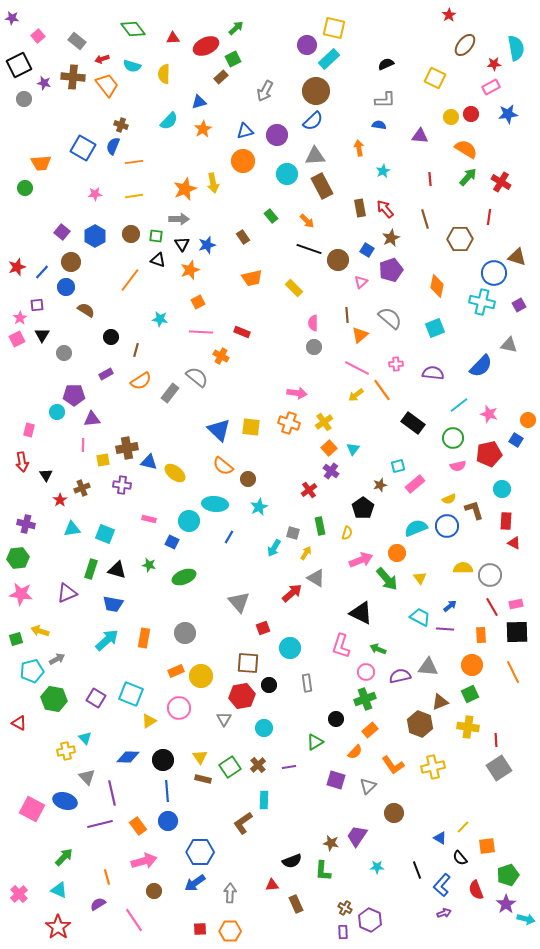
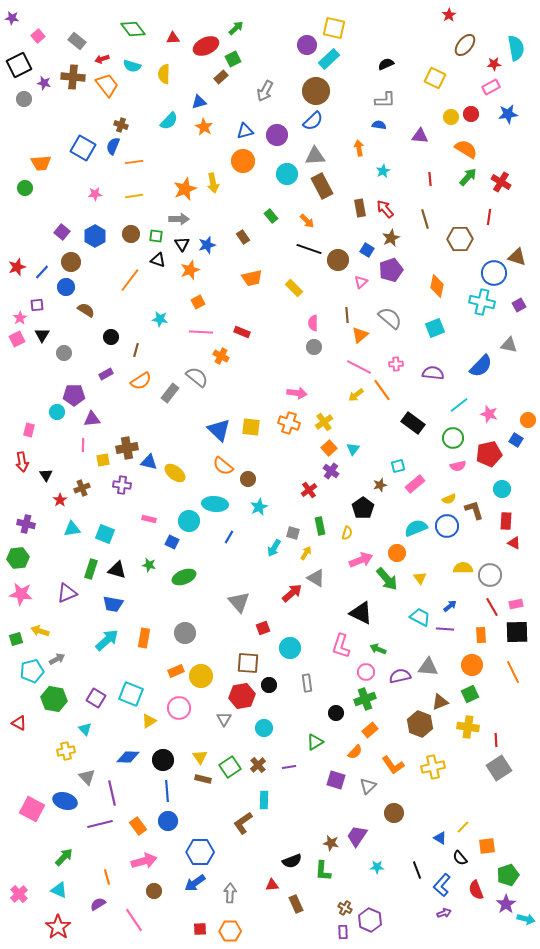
orange star at (203, 129): moved 1 px right, 2 px up; rotated 12 degrees counterclockwise
pink line at (357, 368): moved 2 px right, 1 px up
black circle at (336, 719): moved 6 px up
cyan triangle at (85, 738): moved 9 px up
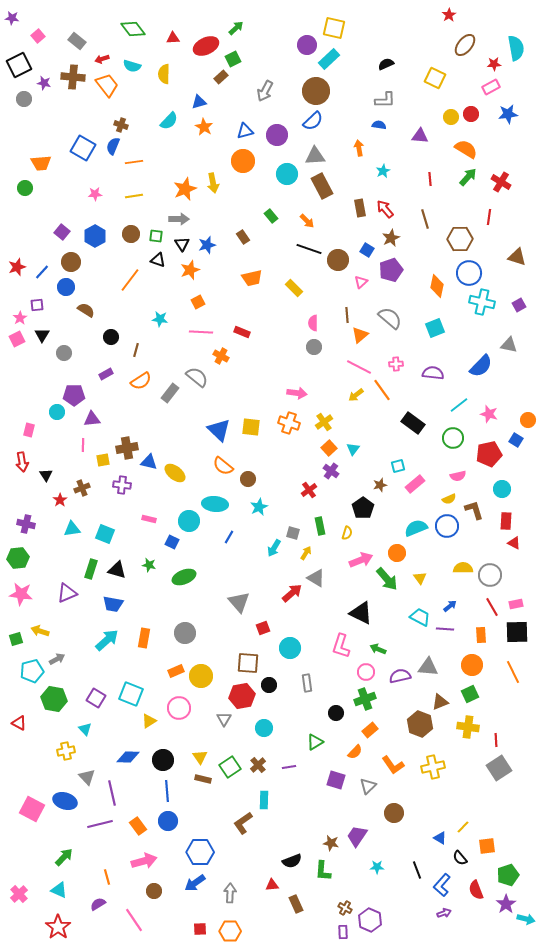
blue circle at (494, 273): moved 25 px left
pink semicircle at (458, 466): moved 10 px down
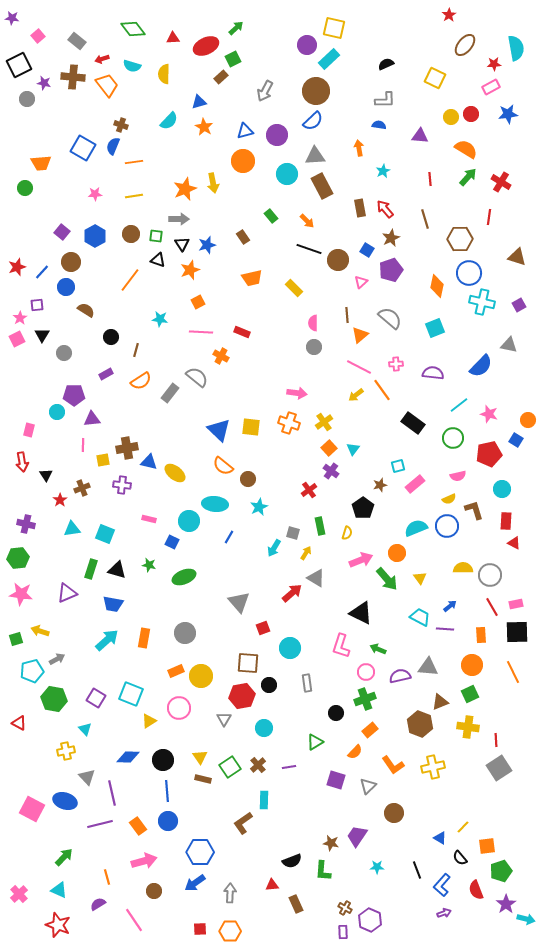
gray circle at (24, 99): moved 3 px right
green pentagon at (508, 875): moved 7 px left, 4 px up
red star at (58, 927): moved 2 px up; rotated 15 degrees counterclockwise
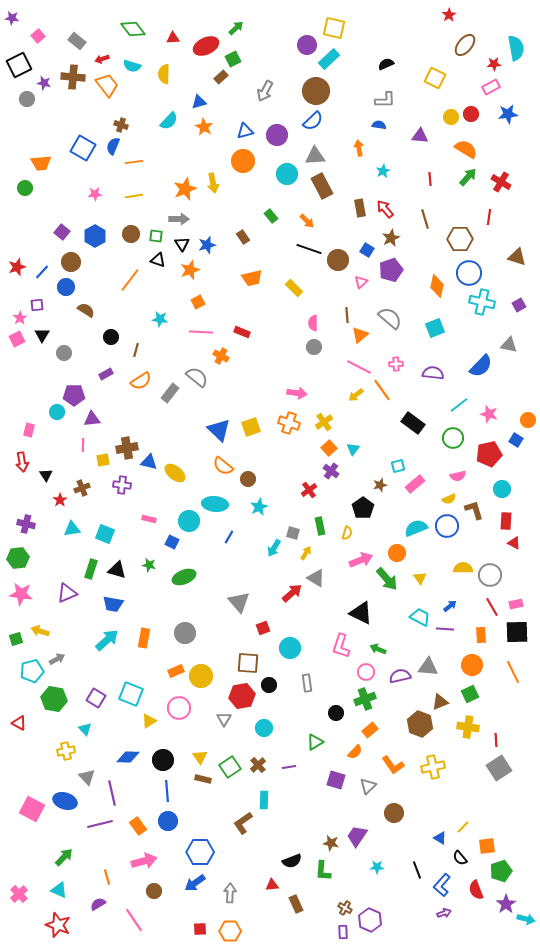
yellow square at (251, 427): rotated 24 degrees counterclockwise
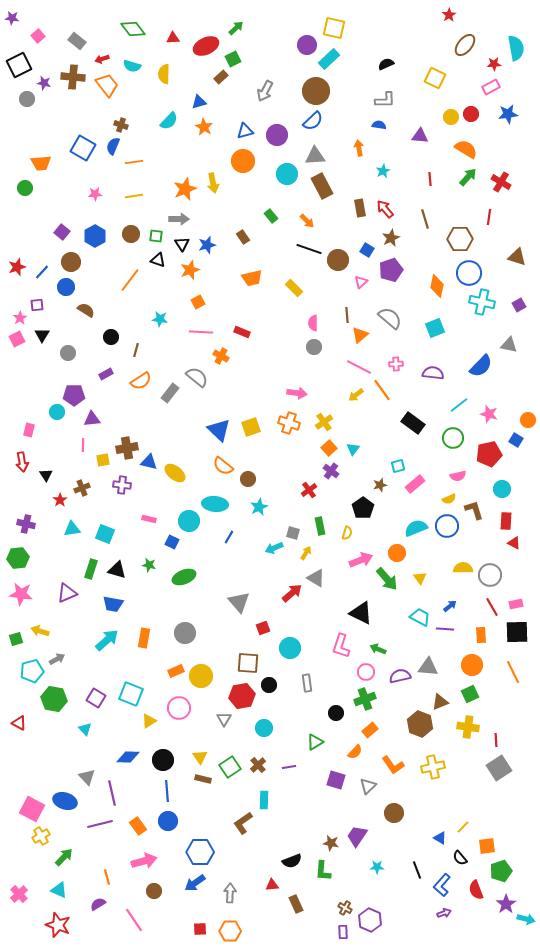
gray circle at (64, 353): moved 4 px right
cyan arrow at (274, 548): rotated 36 degrees clockwise
yellow cross at (66, 751): moved 25 px left, 85 px down; rotated 18 degrees counterclockwise
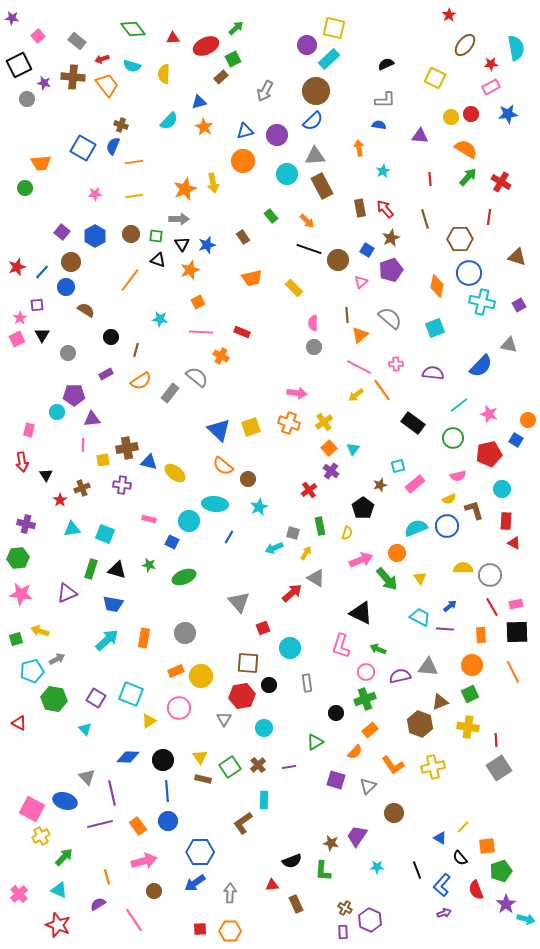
red star at (494, 64): moved 3 px left
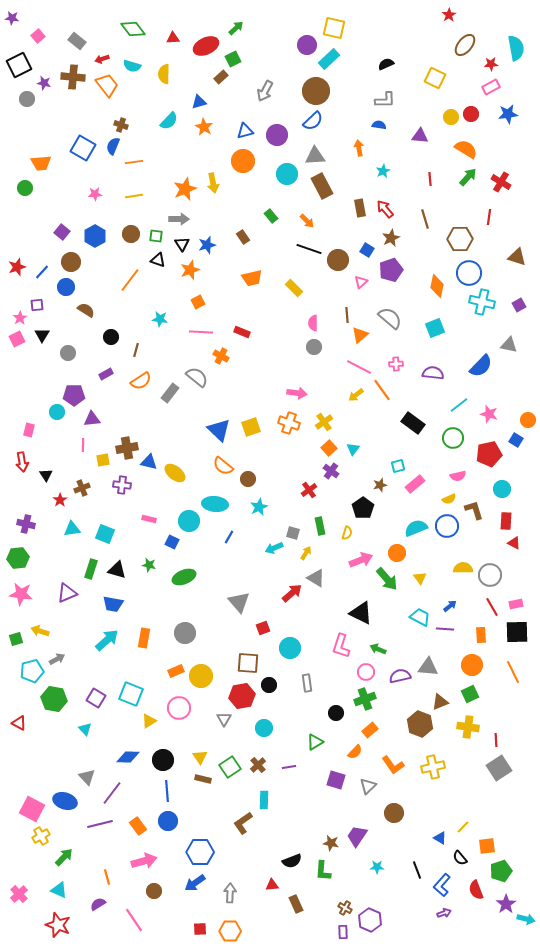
purple line at (112, 793): rotated 50 degrees clockwise
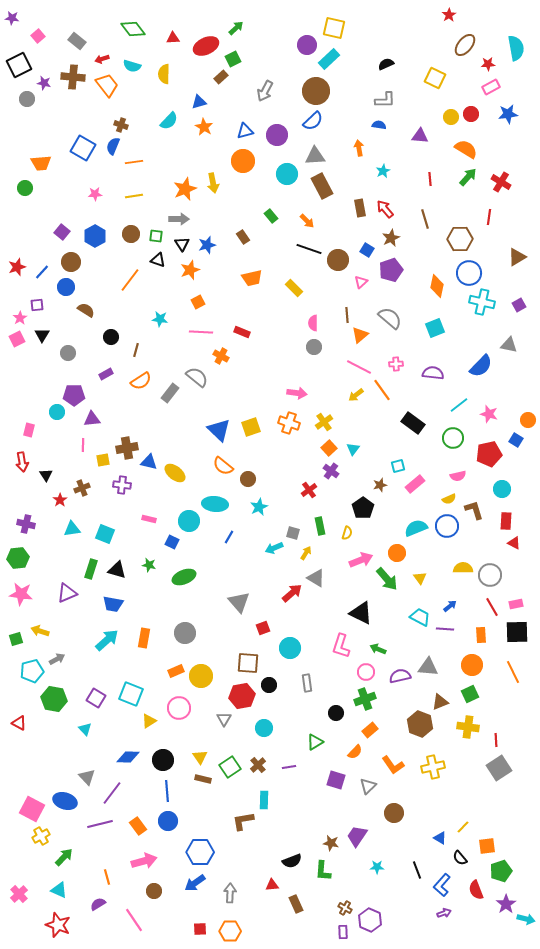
red star at (491, 64): moved 3 px left
brown triangle at (517, 257): rotated 48 degrees counterclockwise
brown L-shape at (243, 823): moved 2 px up; rotated 25 degrees clockwise
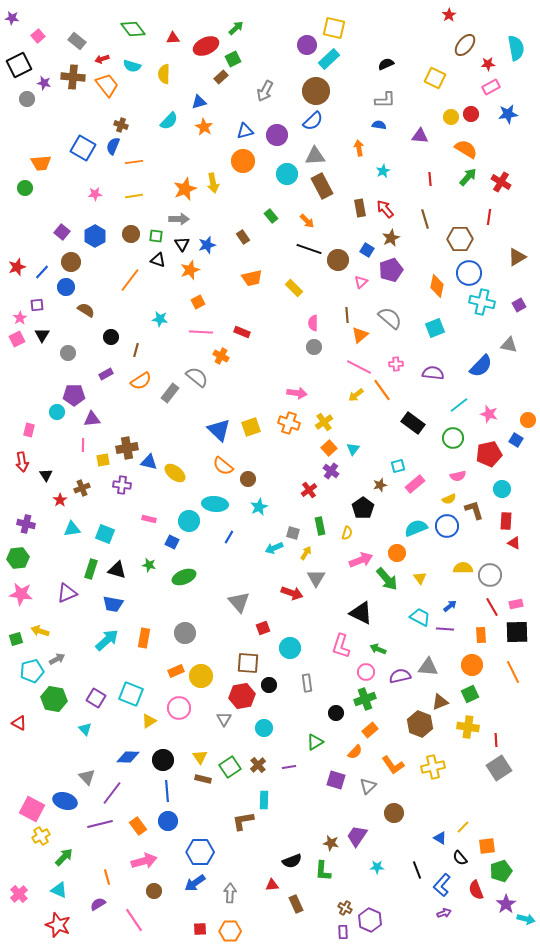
gray triangle at (316, 578): rotated 30 degrees clockwise
red arrow at (292, 593): rotated 60 degrees clockwise
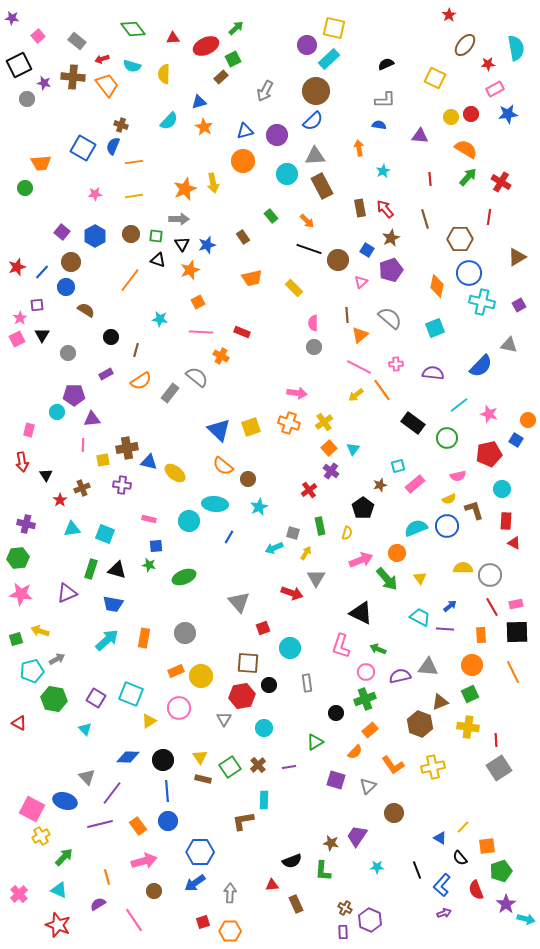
pink rectangle at (491, 87): moved 4 px right, 2 px down
green circle at (453, 438): moved 6 px left
blue square at (172, 542): moved 16 px left, 4 px down; rotated 32 degrees counterclockwise
red square at (200, 929): moved 3 px right, 7 px up; rotated 16 degrees counterclockwise
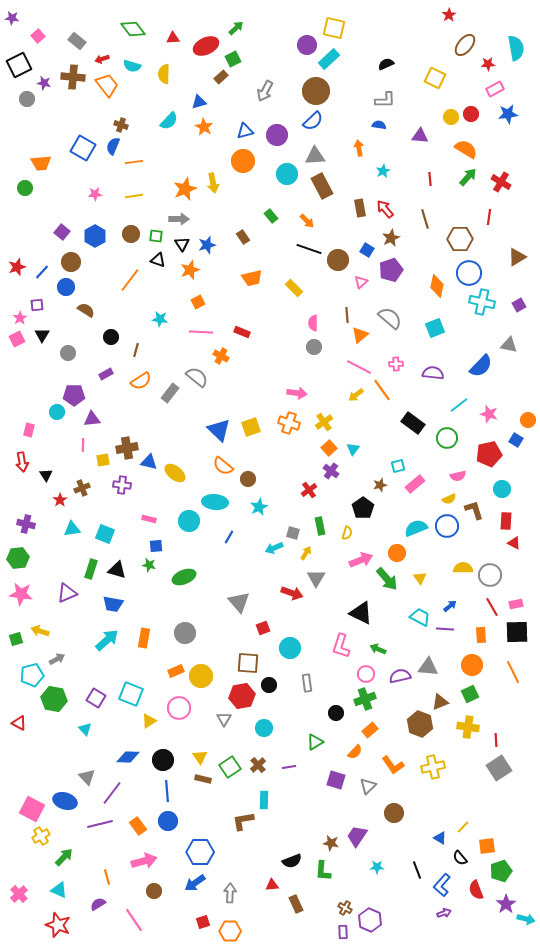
cyan ellipse at (215, 504): moved 2 px up
cyan pentagon at (32, 671): moved 4 px down
pink circle at (366, 672): moved 2 px down
